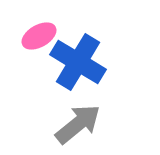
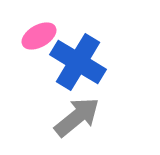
gray arrow: moved 1 px left, 7 px up
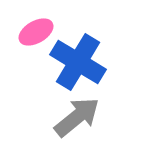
pink ellipse: moved 3 px left, 4 px up
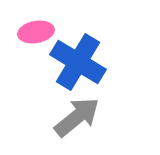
pink ellipse: rotated 20 degrees clockwise
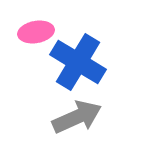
gray arrow: rotated 15 degrees clockwise
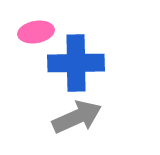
blue cross: moved 2 px left, 1 px down; rotated 32 degrees counterclockwise
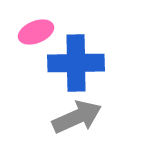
pink ellipse: rotated 12 degrees counterclockwise
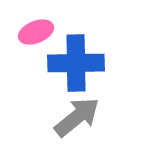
gray arrow: rotated 15 degrees counterclockwise
